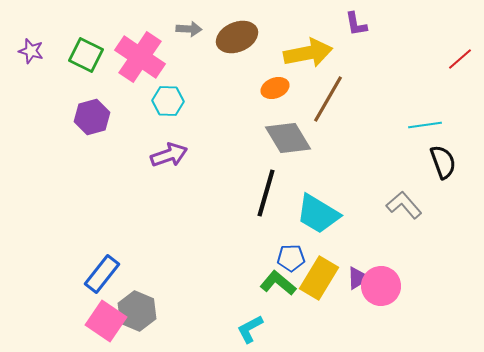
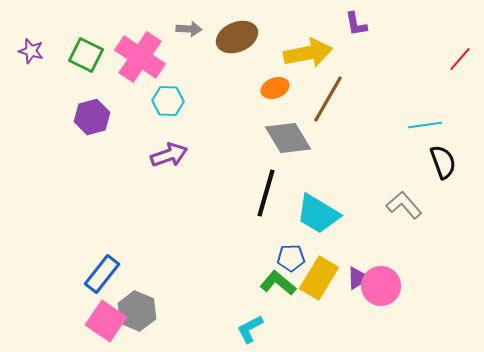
red line: rotated 8 degrees counterclockwise
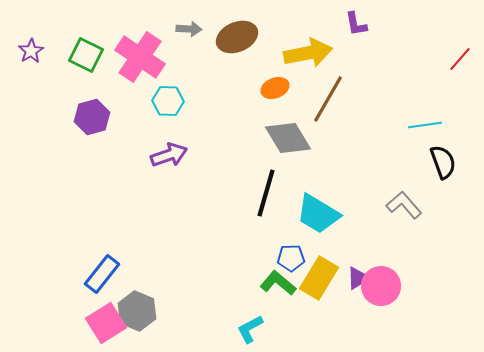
purple star: rotated 25 degrees clockwise
pink square: moved 2 px down; rotated 24 degrees clockwise
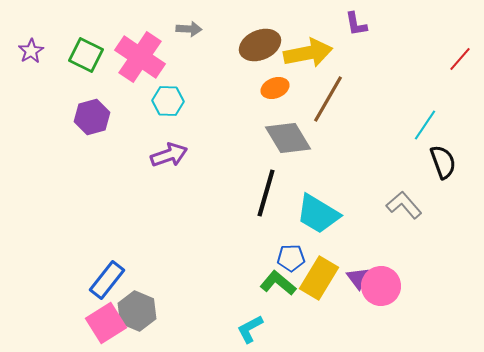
brown ellipse: moved 23 px right, 8 px down
cyan line: rotated 48 degrees counterclockwise
blue rectangle: moved 5 px right, 6 px down
purple triangle: rotated 35 degrees counterclockwise
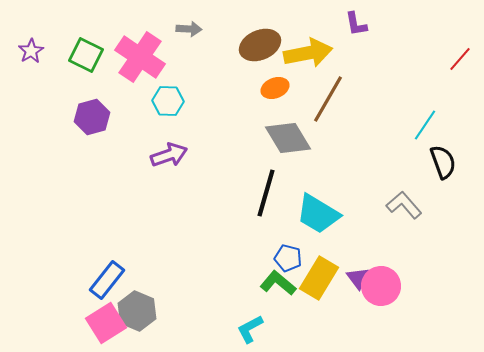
blue pentagon: moved 3 px left; rotated 16 degrees clockwise
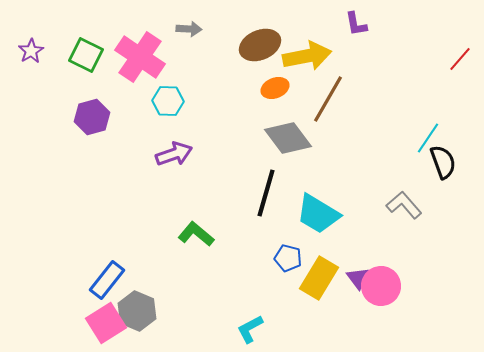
yellow arrow: moved 1 px left, 3 px down
cyan line: moved 3 px right, 13 px down
gray diamond: rotated 6 degrees counterclockwise
purple arrow: moved 5 px right, 1 px up
green L-shape: moved 82 px left, 49 px up
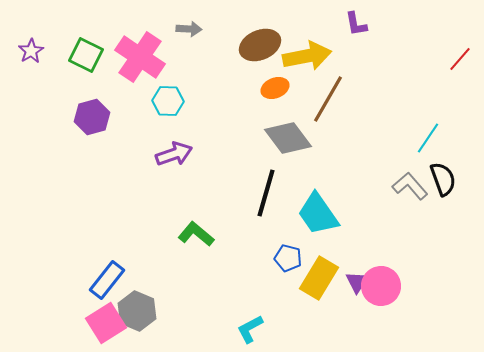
black semicircle: moved 17 px down
gray L-shape: moved 6 px right, 19 px up
cyan trapezoid: rotated 24 degrees clockwise
purple triangle: moved 1 px left, 4 px down; rotated 10 degrees clockwise
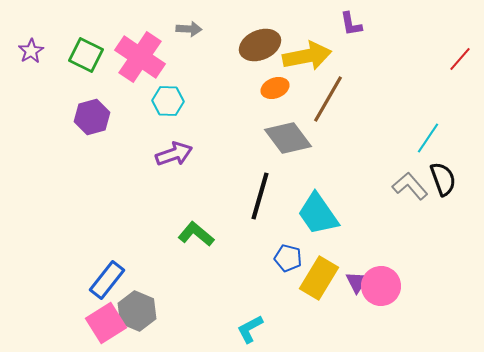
purple L-shape: moved 5 px left
black line: moved 6 px left, 3 px down
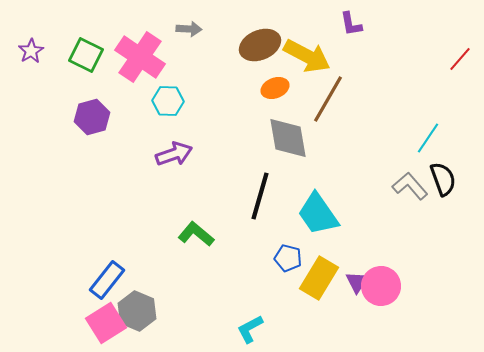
yellow arrow: rotated 39 degrees clockwise
gray diamond: rotated 27 degrees clockwise
